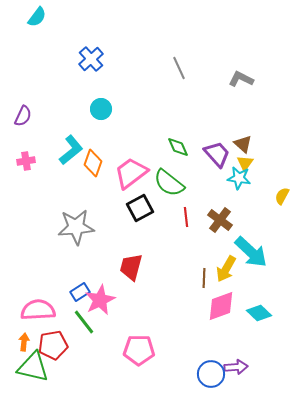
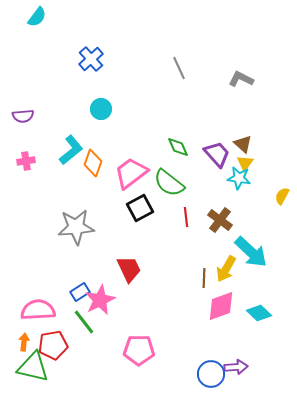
purple semicircle: rotated 60 degrees clockwise
red trapezoid: moved 2 px left, 2 px down; rotated 140 degrees clockwise
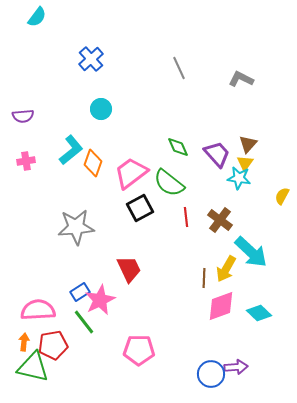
brown triangle: moved 5 px right; rotated 30 degrees clockwise
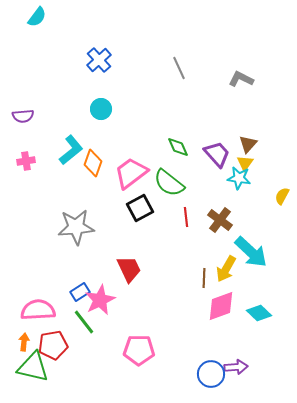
blue cross: moved 8 px right, 1 px down
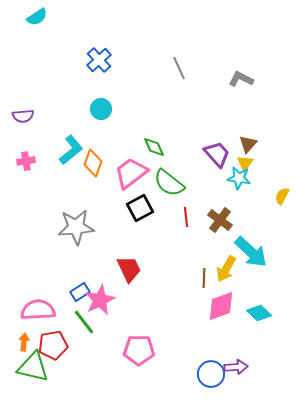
cyan semicircle: rotated 20 degrees clockwise
green diamond: moved 24 px left
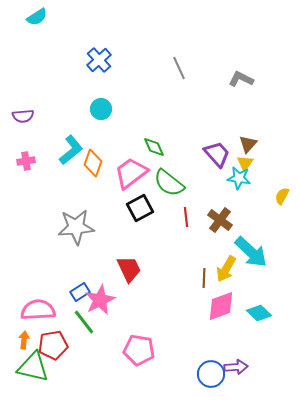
orange arrow: moved 2 px up
pink pentagon: rotated 8 degrees clockwise
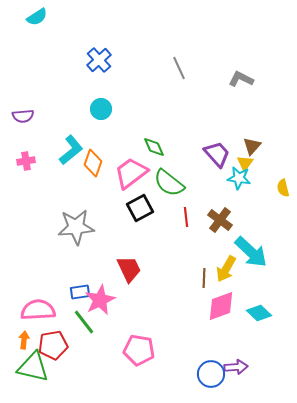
brown triangle: moved 4 px right, 2 px down
yellow semicircle: moved 1 px right, 8 px up; rotated 42 degrees counterclockwise
blue rectangle: rotated 24 degrees clockwise
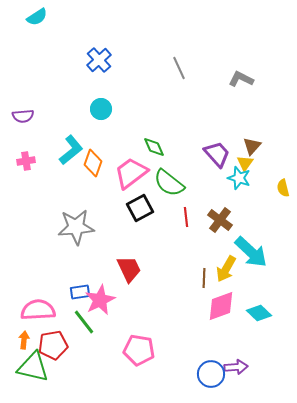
cyan star: rotated 10 degrees clockwise
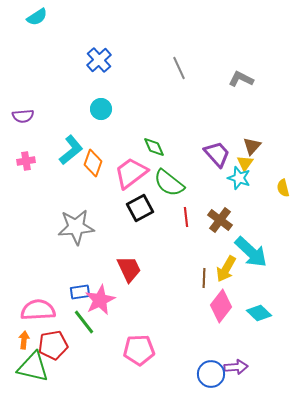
pink diamond: rotated 32 degrees counterclockwise
pink pentagon: rotated 12 degrees counterclockwise
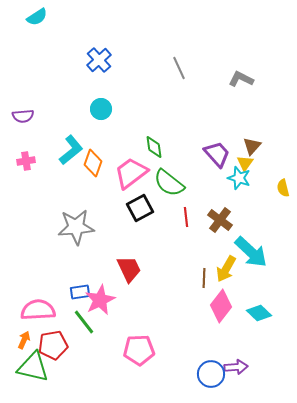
green diamond: rotated 15 degrees clockwise
orange arrow: rotated 18 degrees clockwise
